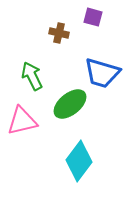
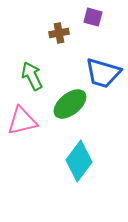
brown cross: rotated 24 degrees counterclockwise
blue trapezoid: moved 1 px right
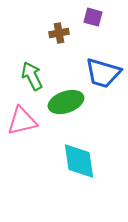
green ellipse: moved 4 px left, 2 px up; rotated 20 degrees clockwise
cyan diamond: rotated 45 degrees counterclockwise
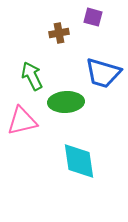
green ellipse: rotated 16 degrees clockwise
